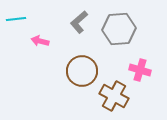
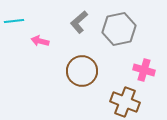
cyan line: moved 2 px left, 2 px down
gray hexagon: rotated 8 degrees counterclockwise
pink cross: moved 4 px right
brown cross: moved 11 px right, 6 px down; rotated 8 degrees counterclockwise
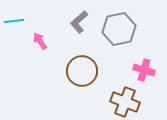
pink arrow: rotated 42 degrees clockwise
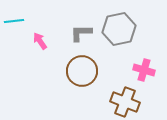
gray L-shape: moved 2 px right, 11 px down; rotated 40 degrees clockwise
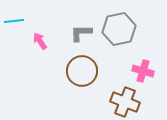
pink cross: moved 1 px left, 1 px down
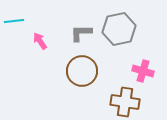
brown cross: rotated 12 degrees counterclockwise
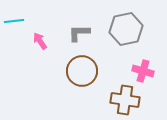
gray hexagon: moved 7 px right
gray L-shape: moved 2 px left
brown cross: moved 2 px up
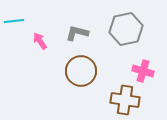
gray L-shape: moved 2 px left; rotated 15 degrees clockwise
brown circle: moved 1 px left
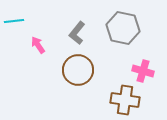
gray hexagon: moved 3 px left, 1 px up; rotated 24 degrees clockwise
gray L-shape: rotated 65 degrees counterclockwise
pink arrow: moved 2 px left, 4 px down
brown circle: moved 3 px left, 1 px up
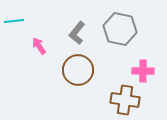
gray hexagon: moved 3 px left, 1 px down
pink arrow: moved 1 px right, 1 px down
pink cross: rotated 15 degrees counterclockwise
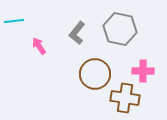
brown circle: moved 17 px right, 4 px down
brown cross: moved 2 px up
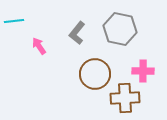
brown cross: rotated 12 degrees counterclockwise
